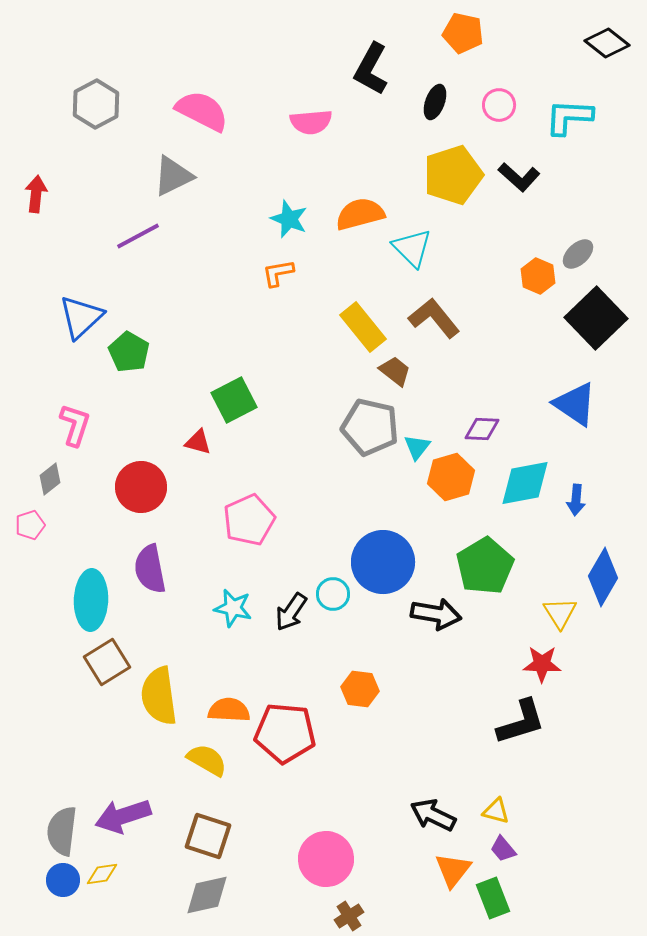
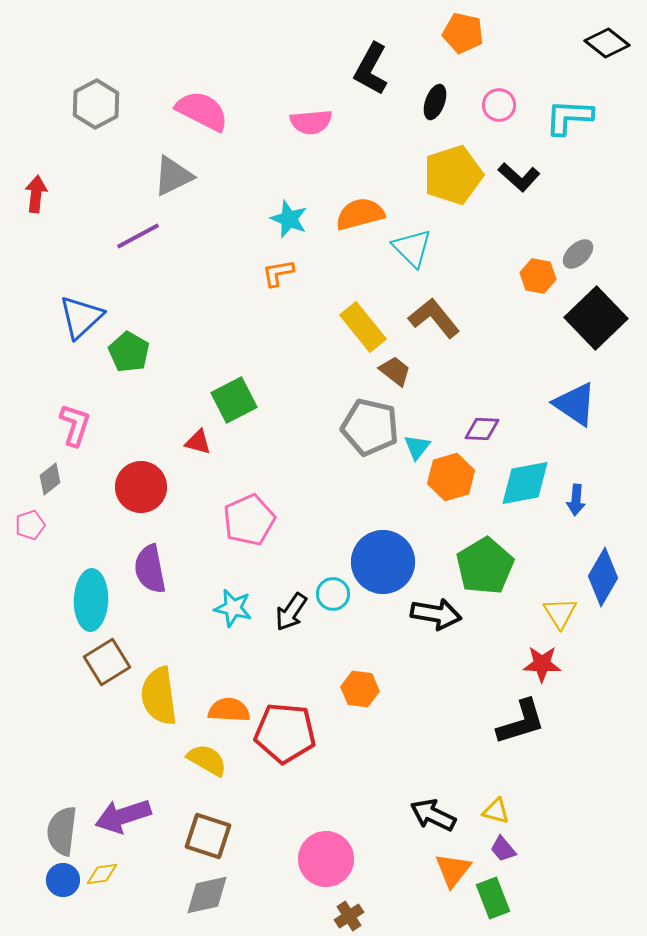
orange hexagon at (538, 276): rotated 12 degrees counterclockwise
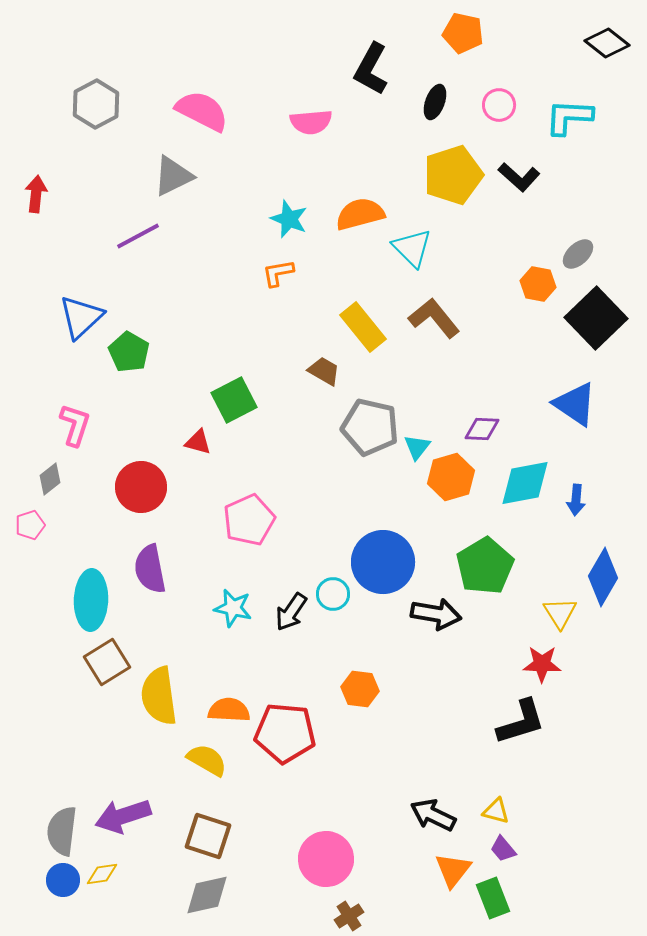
orange hexagon at (538, 276): moved 8 px down
brown trapezoid at (395, 371): moved 71 px left; rotated 8 degrees counterclockwise
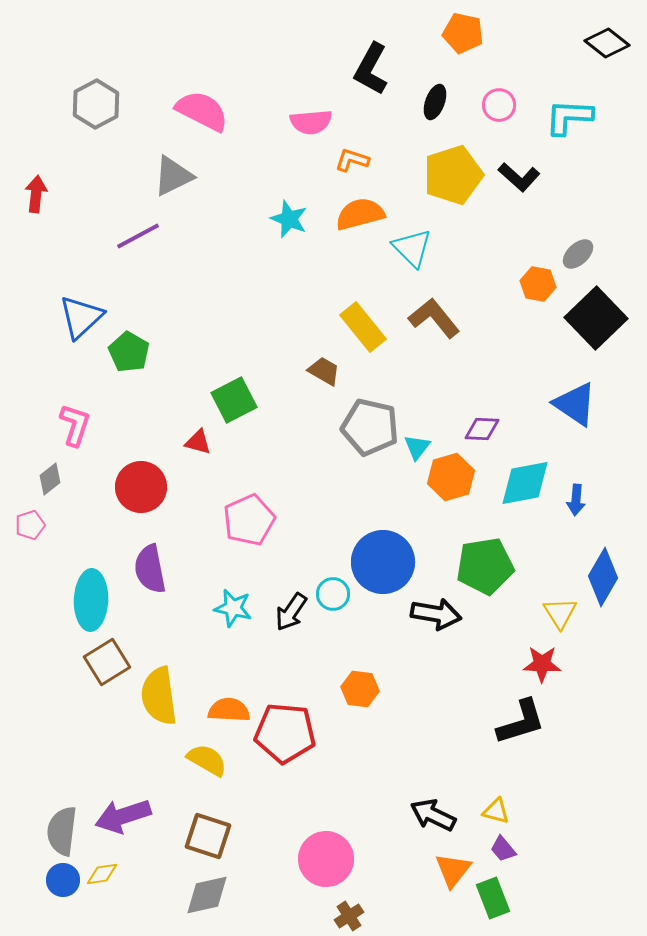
orange L-shape at (278, 273): moved 74 px right, 113 px up; rotated 28 degrees clockwise
green pentagon at (485, 566): rotated 22 degrees clockwise
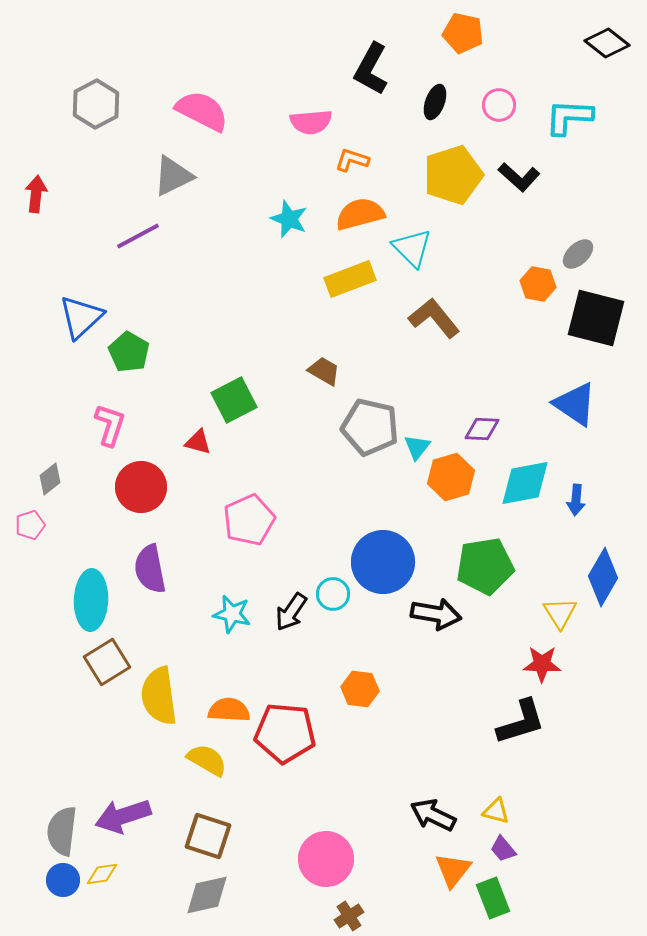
black square at (596, 318): rotated 32 degrees counterclockwise
yellow rectangle at (363, 327): moved 13 px left, 48 px up; rotated 72 degrees counterclockwise
pink L-shape at (75, 425): moved 35 px right
cyan star at (233, 608): moved 1 px left, 6 px down
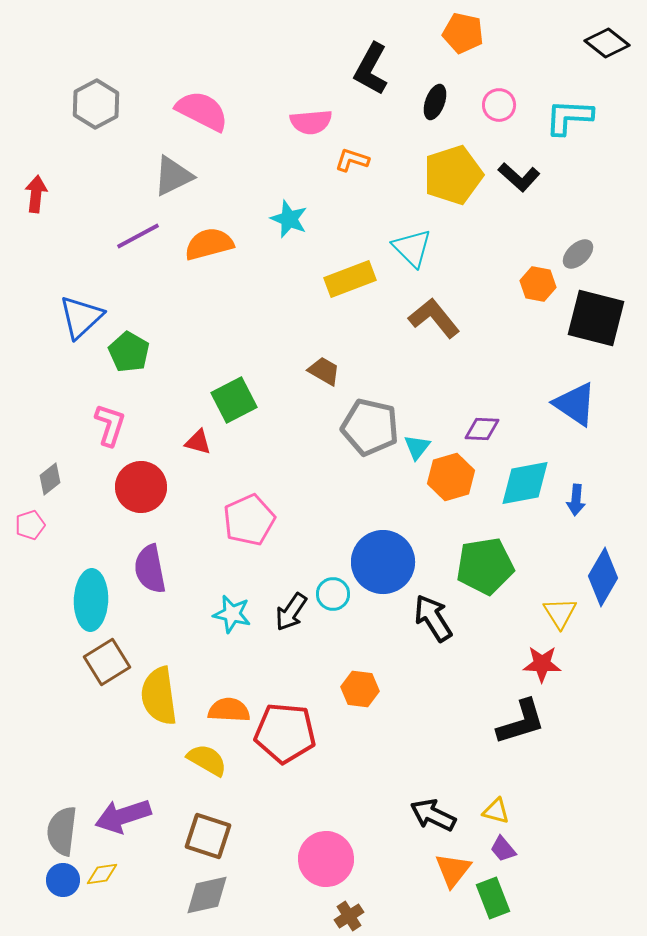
orange semicircle at (360, 214): moved 151 px left, 30 px down
black arrow at (436, 614): moved 3 px left, 4 px down; rotated 132 degrees counterclockwise
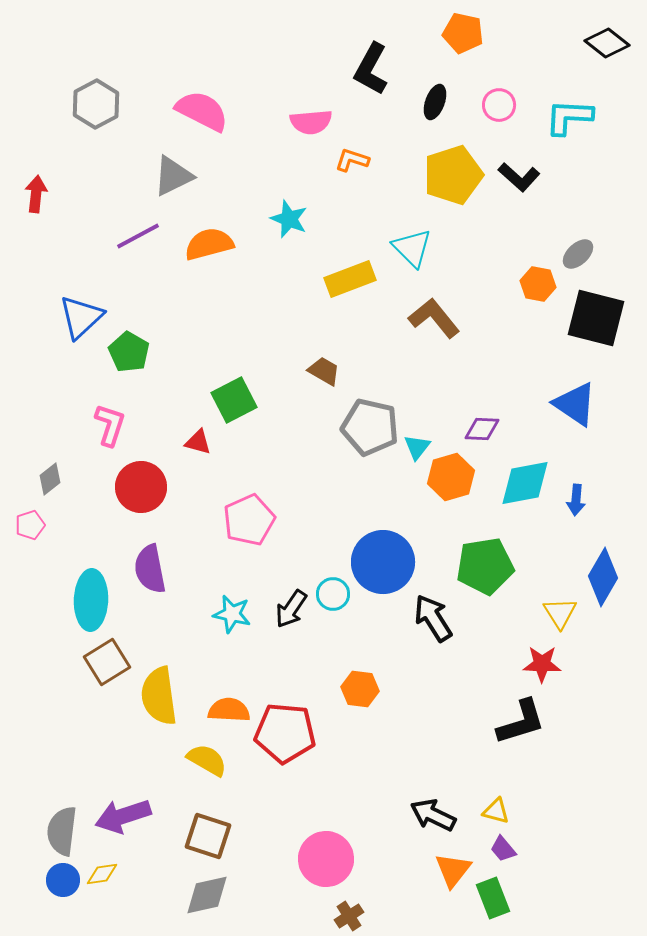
black arrow at (291, 612): moved 3 px up
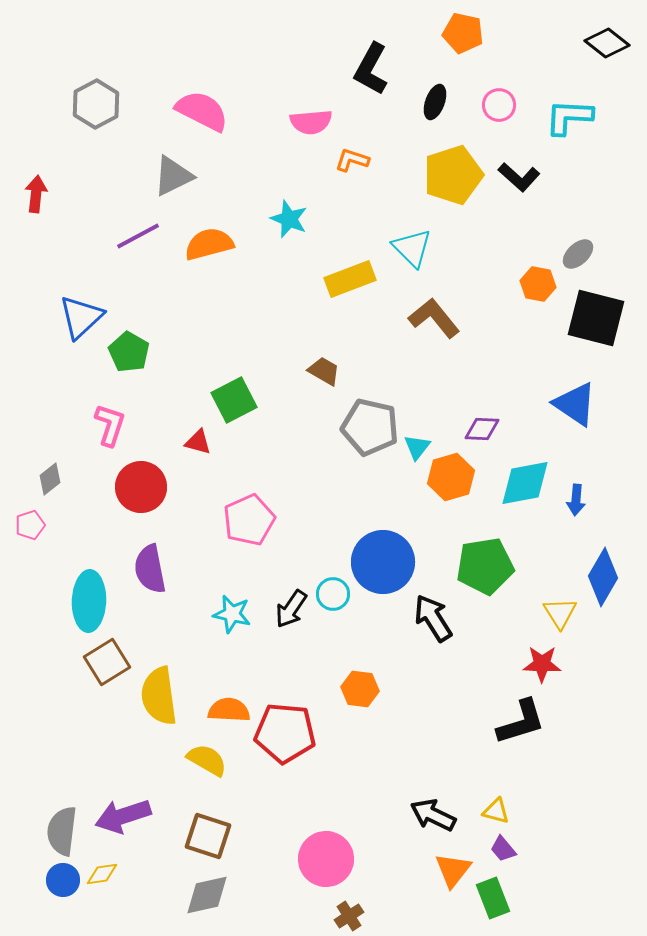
cyan ellipse at (91, 600): moved 2 px left, 1 px down
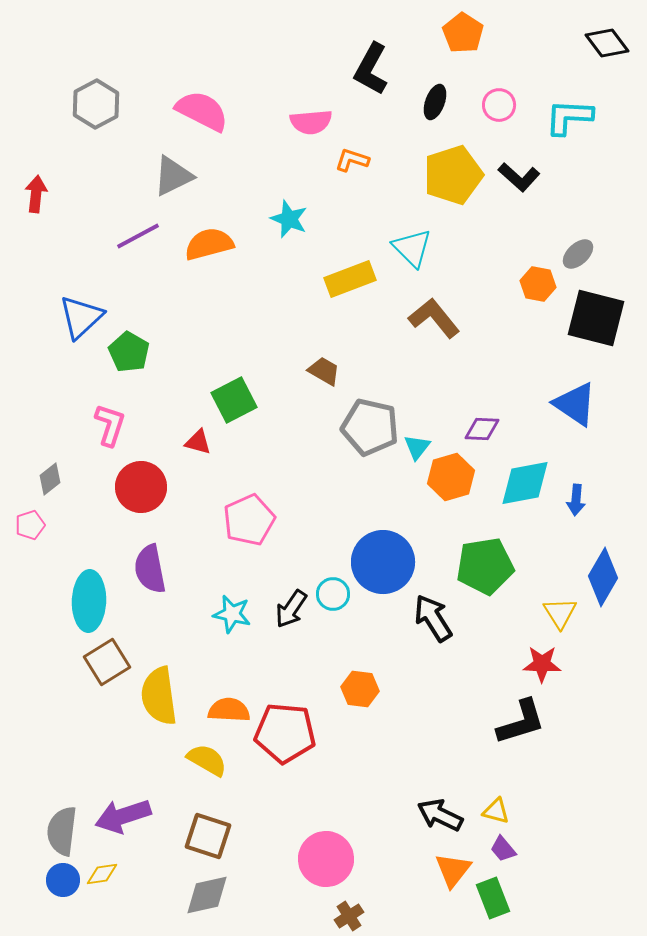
orange pentagon at (463, 33): rotated 21 degrees clockwise
black diamond at (607, 43): rotated 15 degrees clockwise
black arrow at (433, 815): moved 7 px right
